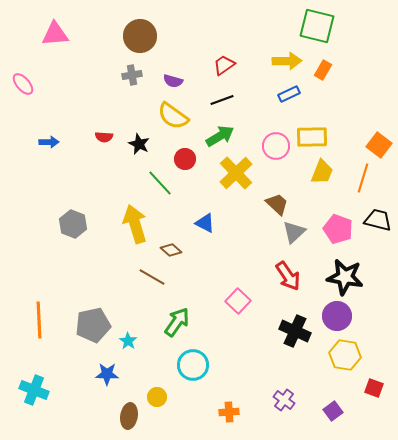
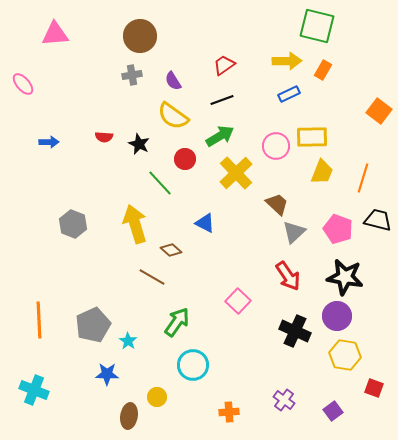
purple semicircle at (173, 81): rotated 42 degrees clockwise
orange square at (379, 145): moved 34 px up
gray pentagon at (93, 325): rotated 12 degrees counterclockwise
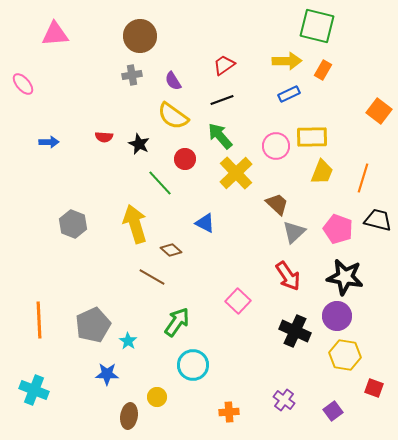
green arrow at (220, 136): rotated 100 degrees counterclockwise
